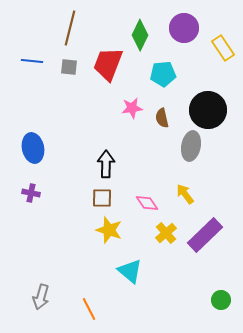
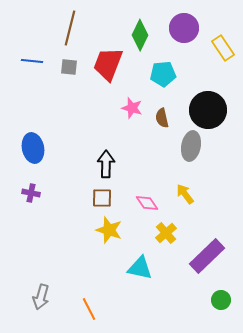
pink star: rotated 25 degrees clockwise
purple rectangle: moved 2 px right, 21 px down
cyan triangle: moved 10 px right, 3 px up; rotated 28 degrees counterclockwise
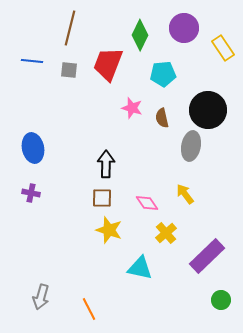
gray square: moved 3 px down
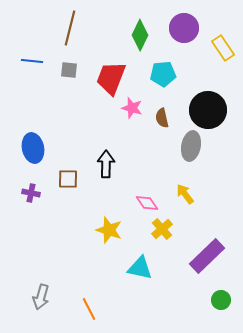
red trapezoid: moved 3 px right, 14 px down
brown square: moved 34 px left, 19 px up
yellow cross: moved 4 px left, 4 px up
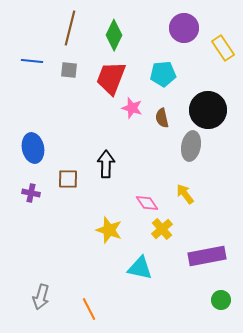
green diamond: moved 26 px left
purple rectangle: rotated 33 degrees clockwise
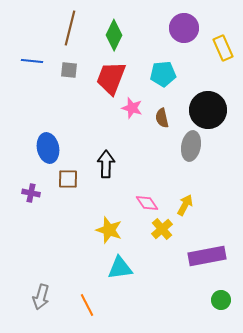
yellow rectangle: rotated 10 degrees clockwise
blue ellipse: moved 15 px right
yellow arrow: moved 11 px down; rotated 65 degrees clockwise
cyan triangle: moved 20 px left; rotated 20 degrees counterclockwise
orange line: moved 2 px left, 4 px up
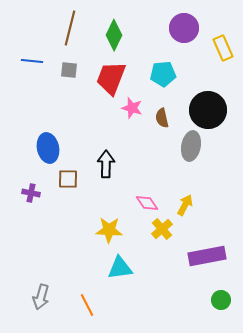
yellow star: rotated 16 degrees counterclockwise
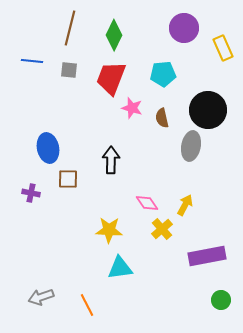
black arrow: moved 5 px right, 4 px up
gray arrow: rotated 55 degrees clockwise
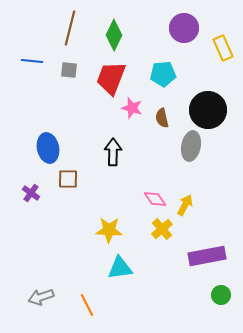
black arrow: moved 2 px right, 8 px up
purple cross: rotated 24 degrees clockwise
pink diamond: moved 8 px right, 4 px up
green circle: moved 5 px up
